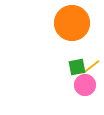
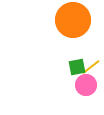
orange circle: moved 1 px right, 3 px up
pink circle: moved 1 px right
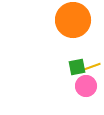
yellow line: rotated 18 degrees clockwise
pink circle: moved 1 px down
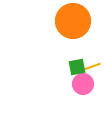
orange circle: moved 1 px down
pink circle: moved 3 px left, 2 px up
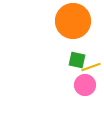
green square: moved 7 px up; rotated 24 degrees clockwise
pink circle: moved 2 px right, 1 px down
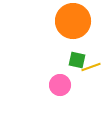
pink circle: moved 25 px left
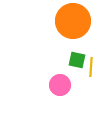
yellow line: rotated 66 degrees counterclockwise
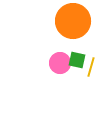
yellow line: rotated 12 degrees clockwise
pink circle: moved 22 px up
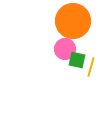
pink circle: moved 5 px right, 14 px up
